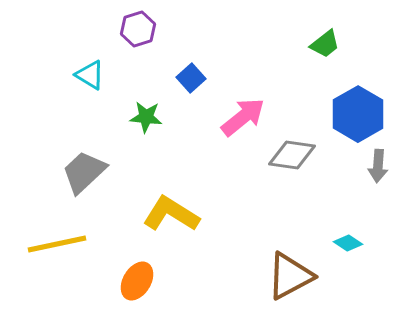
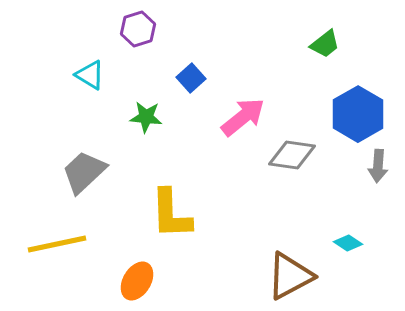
yellow L-shape: rotated 124 degrees counterclockwise
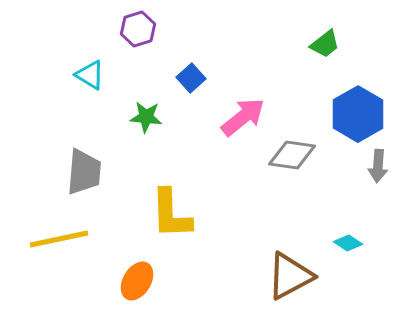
gray trapezoid: rotated 138 degrees clockwise
yellow line: moved 2 px right, 5 px up
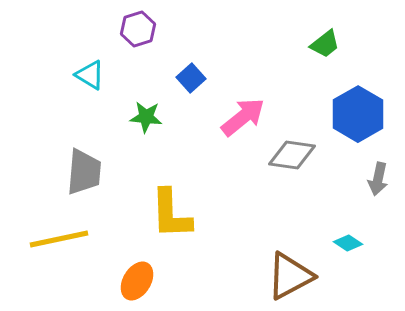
gray arrow: moved 13 px down; rotated 8 degrees clockwise
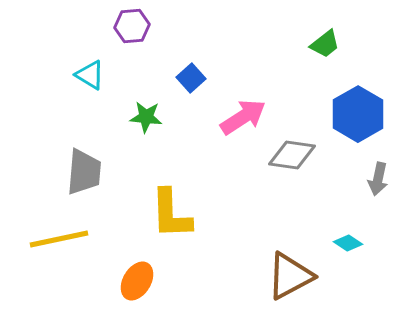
purple hexagon: moved 6 px left, 3 px up; rotated 12 degrees clockwise
pink arrow: rotated 6 degrees clockwise
